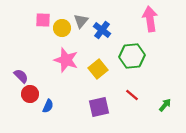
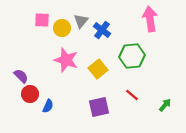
pink square: moved 1 px left
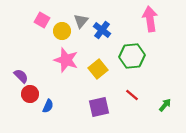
pink square: rotated 28 degrees clockwise
yellow circle: moved 3 px down
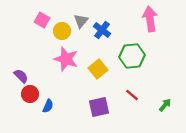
pink star: moved 1 px up
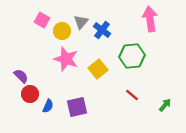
gray triangle: moved 1 px down
purple square: moved 22 px left
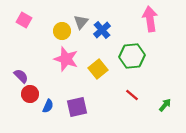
pink square: moved 18 px left
blue cross: rotated 12 degrees clockwise
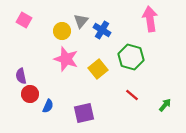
gray triangle: moved 1 px up
blue cross: rotated 18 degrees counterclockwise
green hexagon: moved 1 px left, 1 px down; rotated 20 degrees clockwise
purple semicircle: rotated 147 degrees counterclockwise
purple square: moved 7 px right, 6 px down
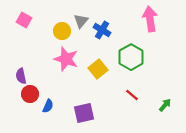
green hexagon: rotated 15 degrees clockwise
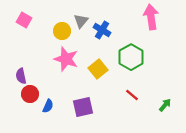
pink arrow: moved 1 px right, 2 px up
purple square: moved 1 px left, 6 px up
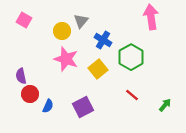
blue cross: moved 1 px right, 10 px down
purple square: rotated 15 degrees counterclockwise
